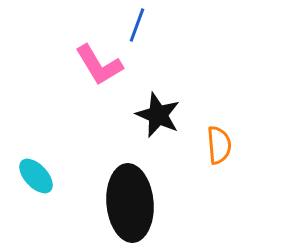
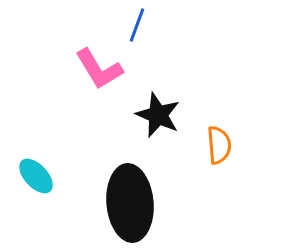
pink L-shape: moved 4 px down
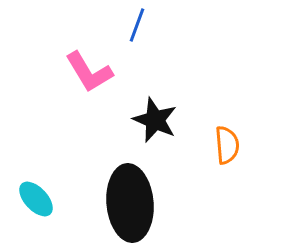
pink L-shape: moved 10 px left, 3 px down
black star: moved 3 px left, 5 px down
orange semicircle: moved 8 px right
cyan ellipse: moved 23 px down
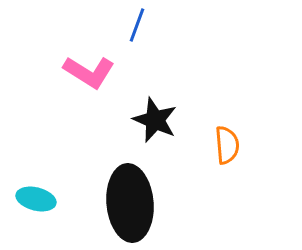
pink L-shape: rotated 27 degrees counterclockwise
cyan ellipse: rotated 33 degrees counterclockwise
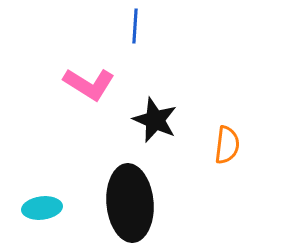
blue line: moved 2 px left, 1 px down; rotated 16 degrees counterclockwise
pink L-shape: moved 12 px down
orange semicircle: rotated 12 degrees clockwise
cyan ellipse: moved 6 px right, 9 px down; rotated 21 degrees counterclockwise
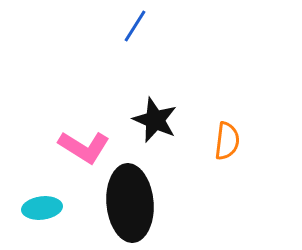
blue line: rotated 28 degrees clockwise
pink L-shape: moved 5 px left, 63 px down
orange semicircle: moved 4 px up
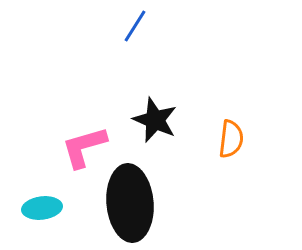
orange semicircle: moved 4 px right, 2 px up
pink L-shape: rotated 132 degrees clockwise
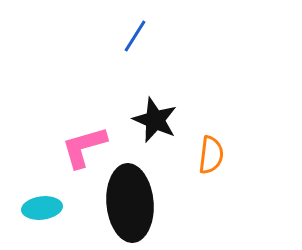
blue line: moved 10 px down
orange semicircle: moved 20 px left, 16 px down
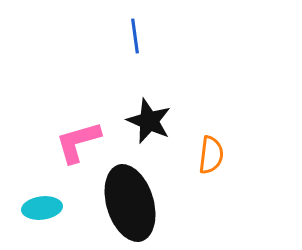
blue line: rotated 40 degrees counterclockwise
black star: moved 6 px left, 1 px down
pink L-shape: moved 6 px left, 5 px up
black ellipse: rotated 12 degrees counterclockwise
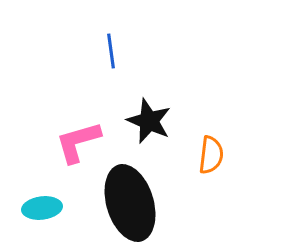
blue line: moved 24 px left, 15 px down
